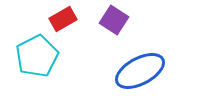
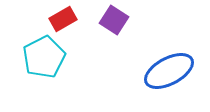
cyan pentagon: moved 7 px right, 1 px down
blue ellipse: moved 29 px right
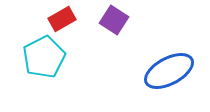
red rectangle: moved 1 px left
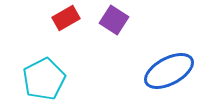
red rectangle: moved 4 px right, 1 px up
cyan pentagon: moved 22 px down
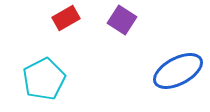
purple square: moved 8 px right
blue ellipse: moved 9 px right
